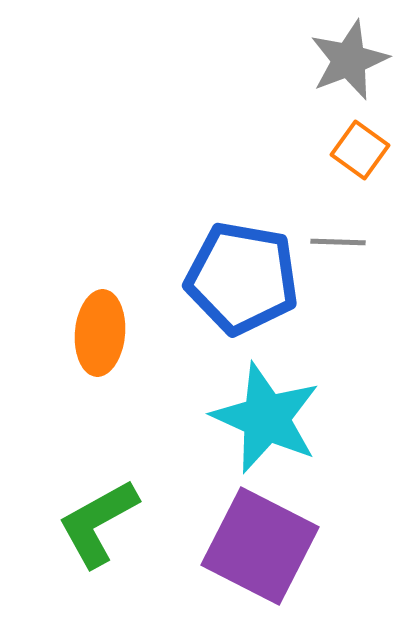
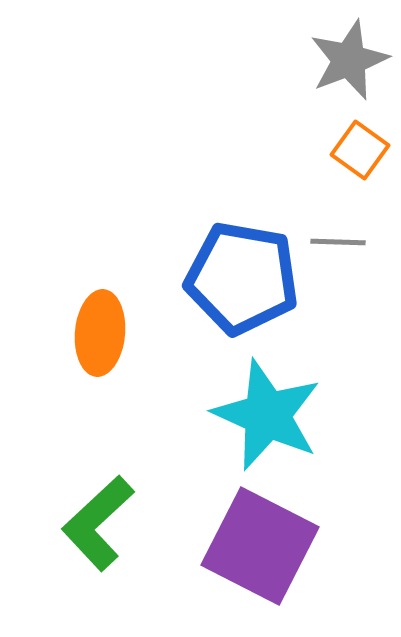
cyan star: moved 1 px right, 3 px up
green L-shape: rotated 14 degrees counterclockwise
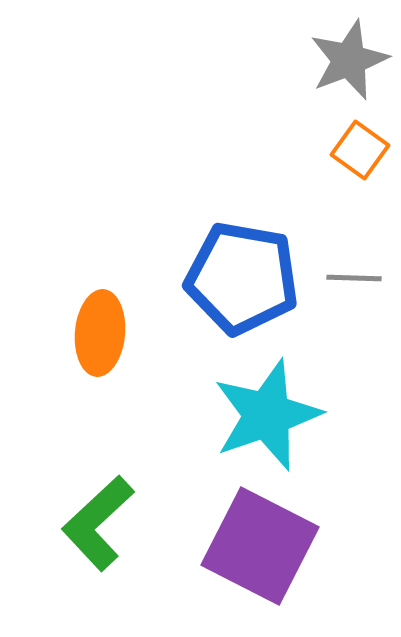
gray line: moved 16 px right, 36 px down
cyan star: rotated 29 degrees clockwise
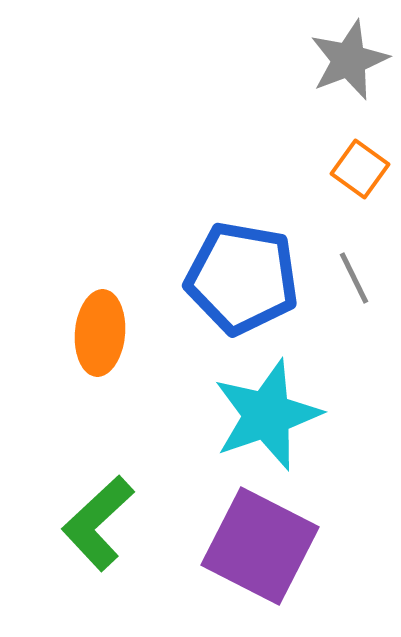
orange square: moved 19 px down
gray line: rotated 62 degrees clockwise
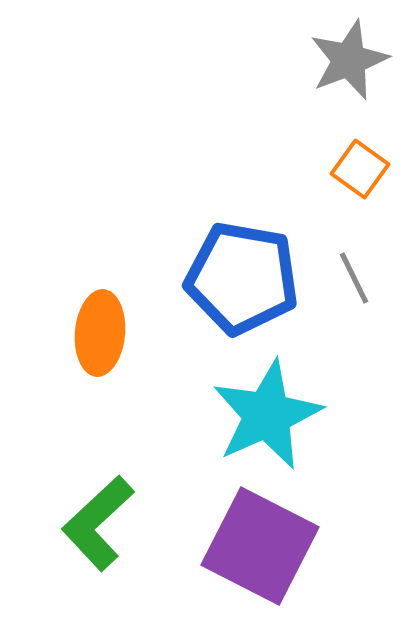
cyan star: rotated 5 degrees counterclockwise
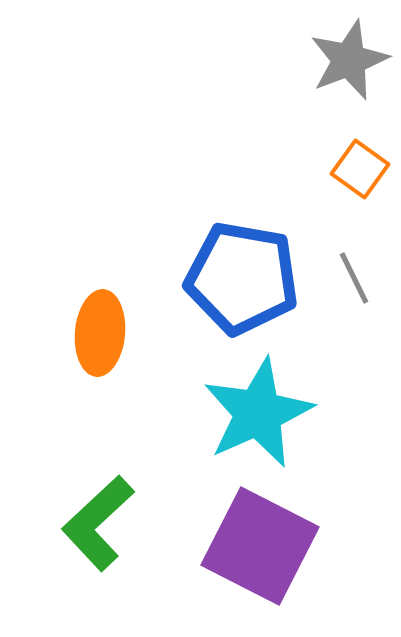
cyan star: moved 9 px left, 2 px up
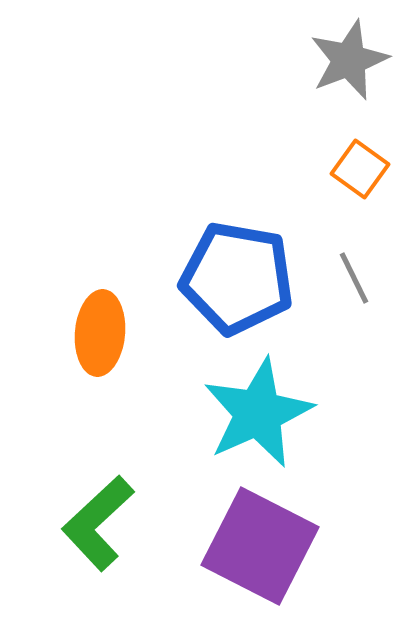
blue pentagon: moved 5 px left
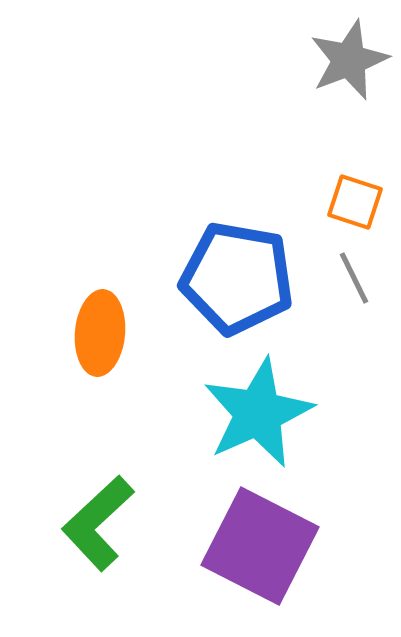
orange square: moved 5 px left, 33 px down; rotated 18 degrees counterclockwise
